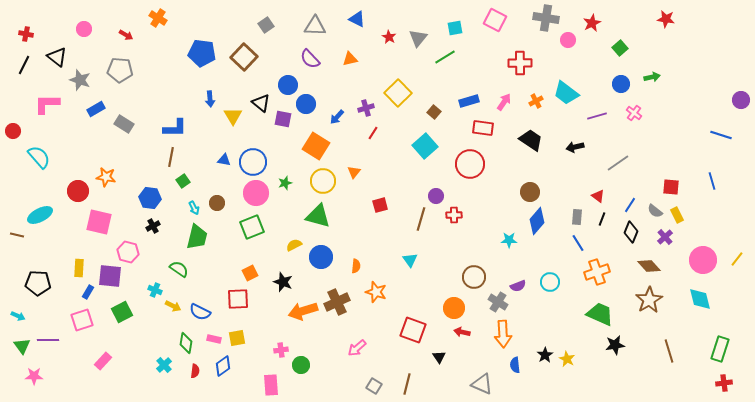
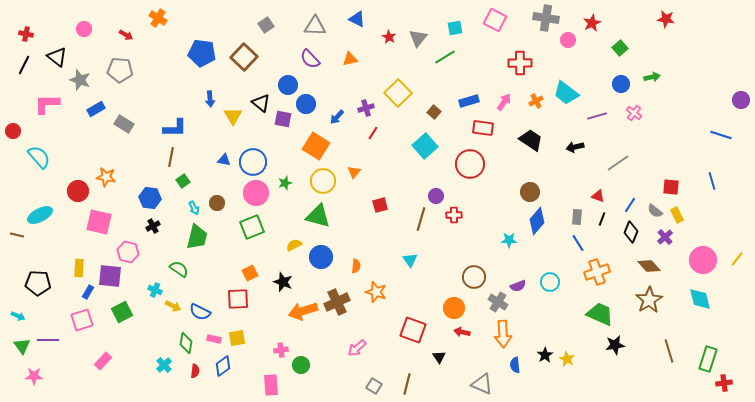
red triangle at (598, 196): rotated 16 degrees counterclockwise
green rectangle at (720, 349): moved 12 px left, 10 px down
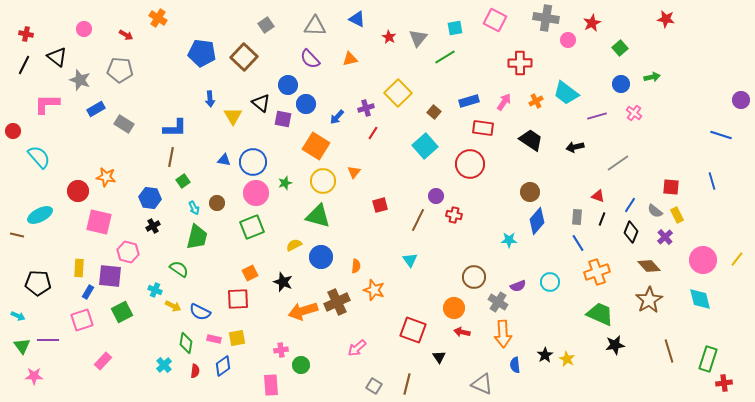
red cross at (454, 215): rotated 14 degrees clockwise
brown line at (421, 219): moved 3 px left, 1 px down; rotated 10 degrees clockwise
orange star at (376, 292): moved 2 px left, 2 px up
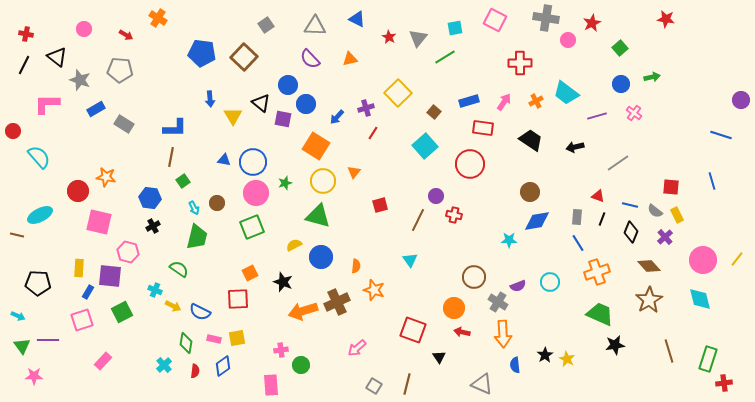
blue line at (630, 205): rotated 70 degrees clockwise
blue diamond at (537, 221): rotated 40 degrees clockwise
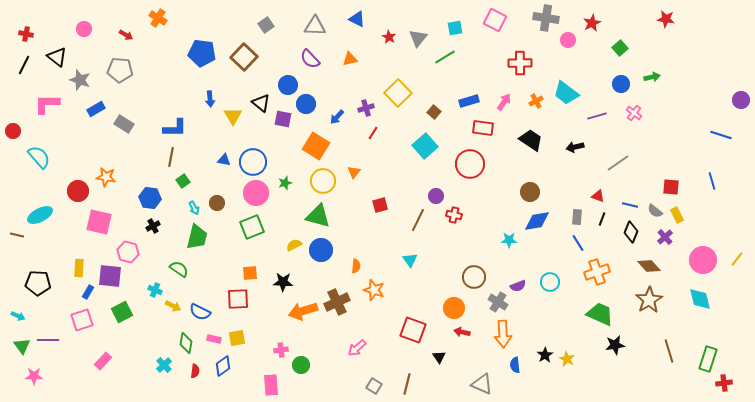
blue circle at (321, 257): moved 7 px up
orange square at (250, 273): rotated 21 degrees clockwise
black star at (283, 282): rotated 18 degrees counterclockwise
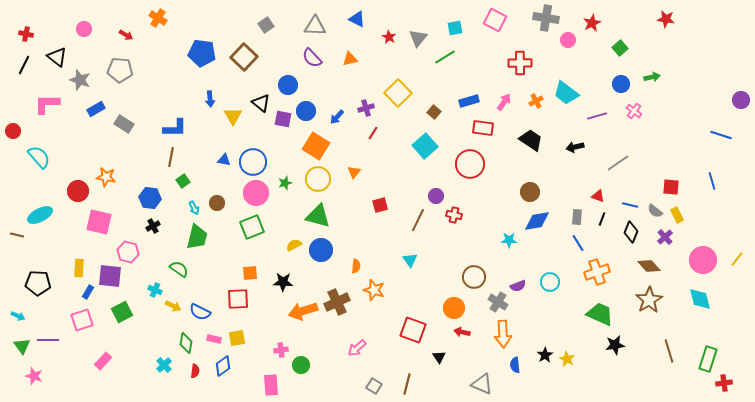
purple semicircle at (310, 59): moved 2 px right, 1 px up
blue circle at (306, 104): moved 7 px down
pink cross at (634, 113): moved 2 px up
yellow circle at (323, 181): moved 5 px left, 2 px up
pink star at (34, 376): rotated 18 degrees clockwise
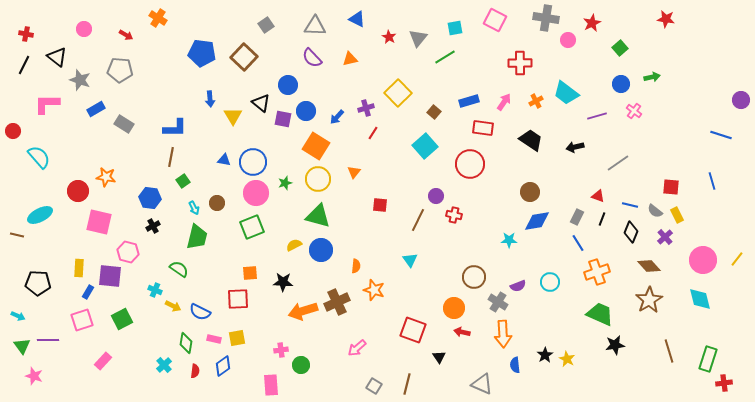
red square at (380, 205): rotated 21 degrees clockwise
gray rectangle at (577, 217): rotated 21 degrees clockwise
green square at (122, 312): moved 7 px down
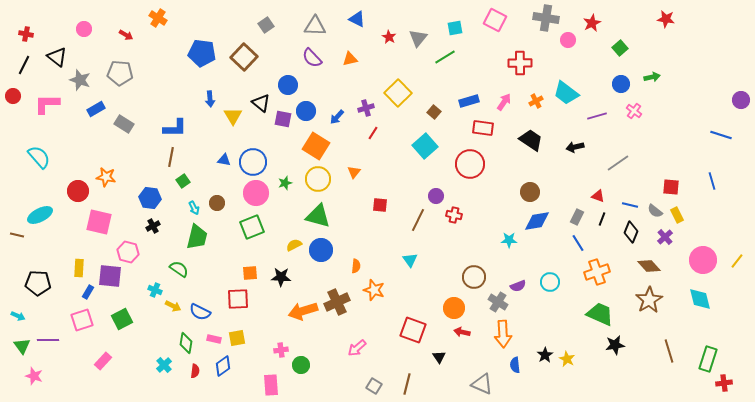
gray pentagon at (120, 70): moved 3 px down
red circle at (13, 131): moved 35 px up
yellow line at (737, 259): moved 2 px down
black star at (283, 282): moved 2 px left, 5 px up
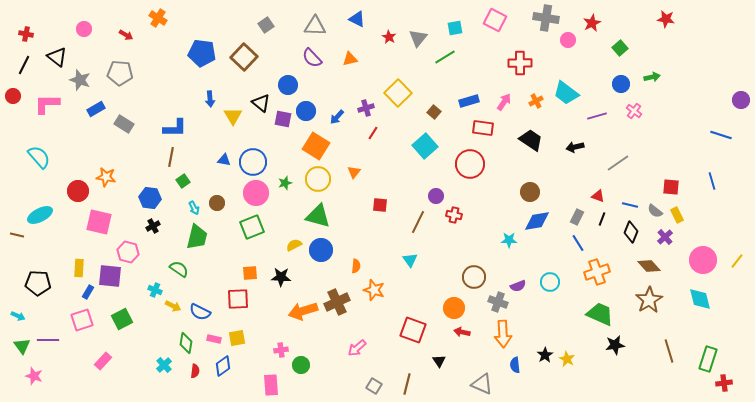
brown line at (418, 220): moved 2 px down
gray cross at (498, 302): rotated 12 degrees counterclockwise
black triangle at (439, 357): moved 4 px down
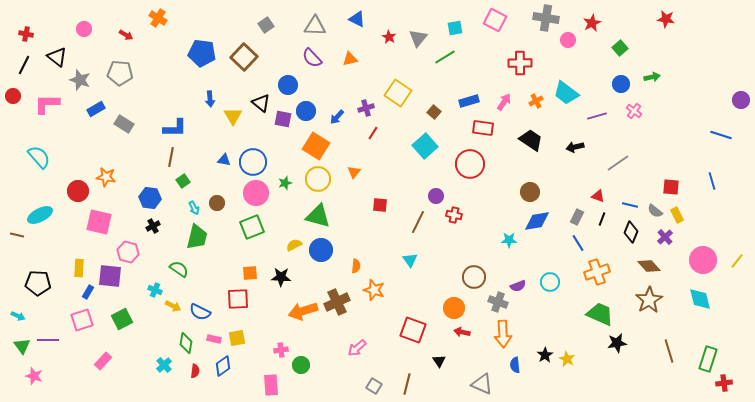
yellow square at (398, 93): rotated 12 degrees counterclockwise
black star at (615, 345): moved 2 px right, 2 px up
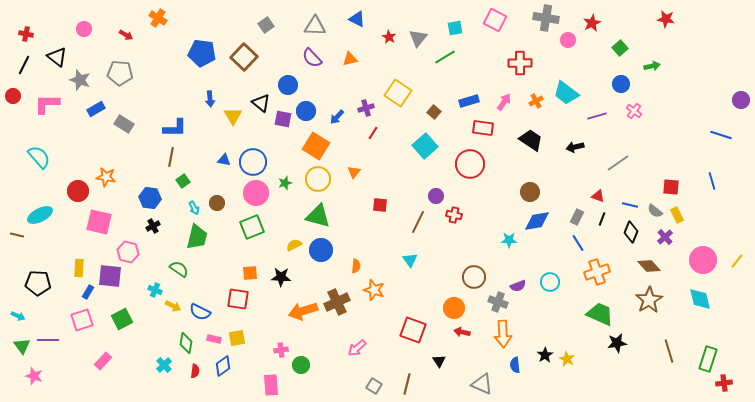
green arrow at (652, 77): moved 11 px up
red square at (238, 299): rotated 10 degrees clockwise
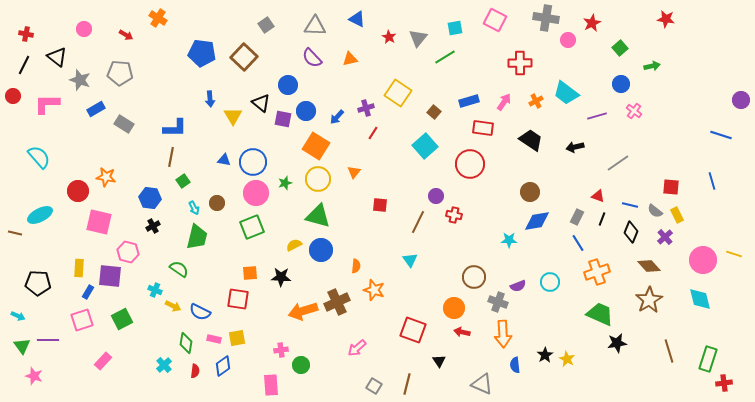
brown line at (17, 235): moved 2 px left, 2 px up
yellow line at (737, 261): moved 3 px left, 7 px up; rotated 70 degrees clockwise
